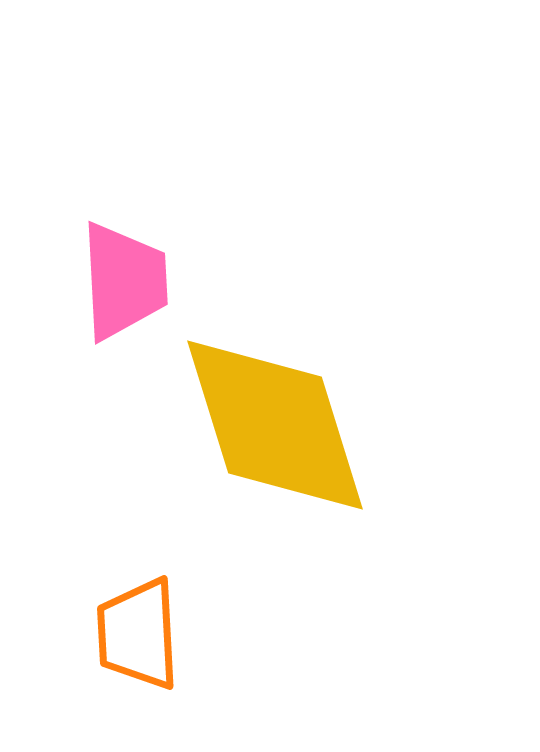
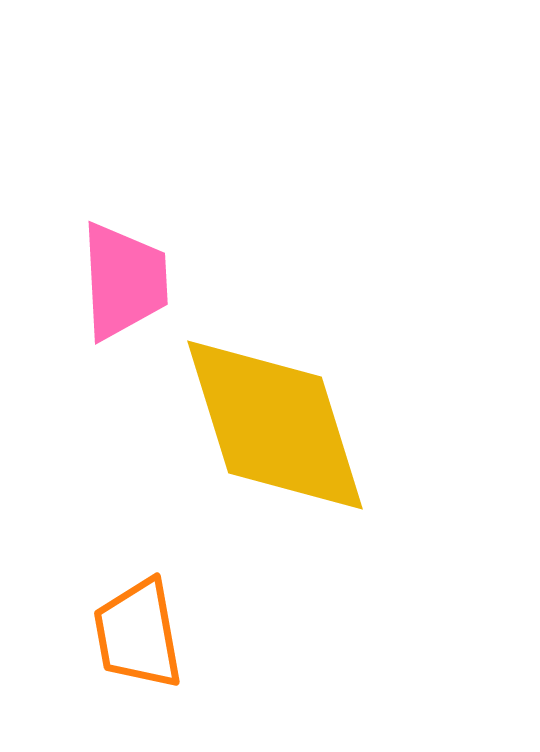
orange trapezoid: rotated 7 degrees counterclockwise
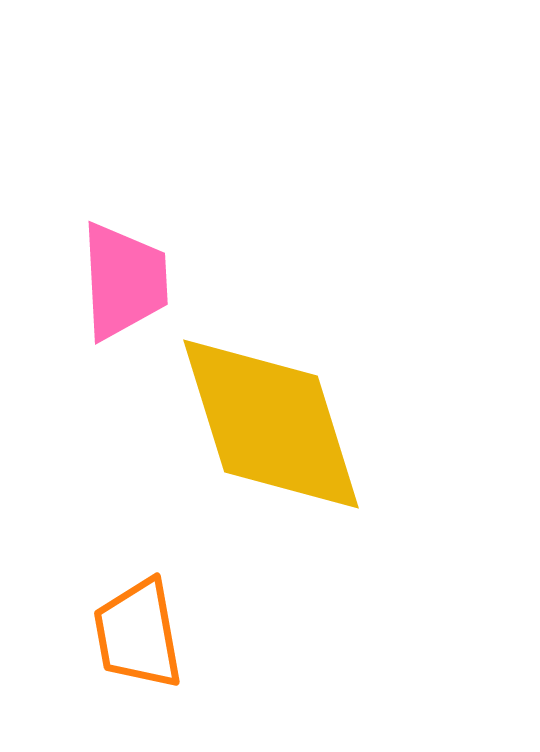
yellow diamond: moved 4 px left, 1 px up
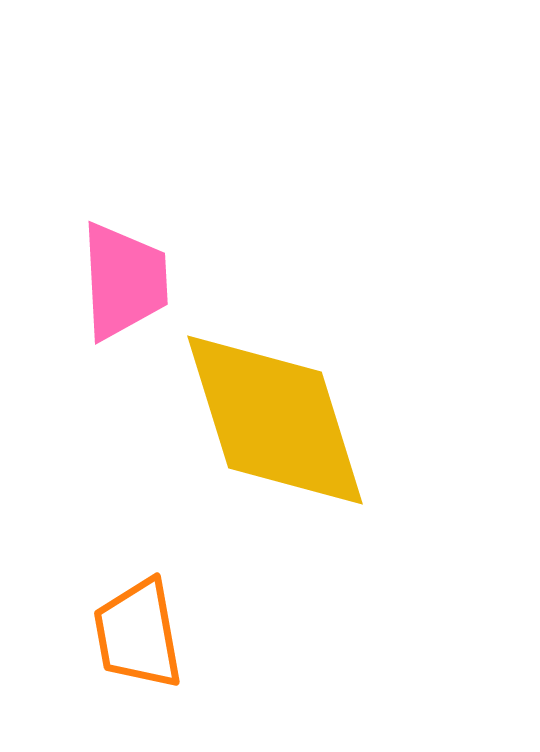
yellow diamond: moved 4 px right, 4 px up
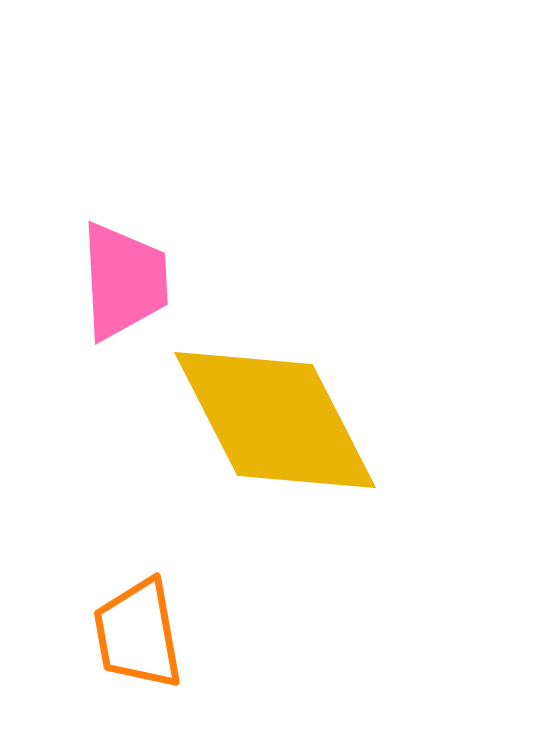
yellow diamond: rotated 10 degrees counterclockwise
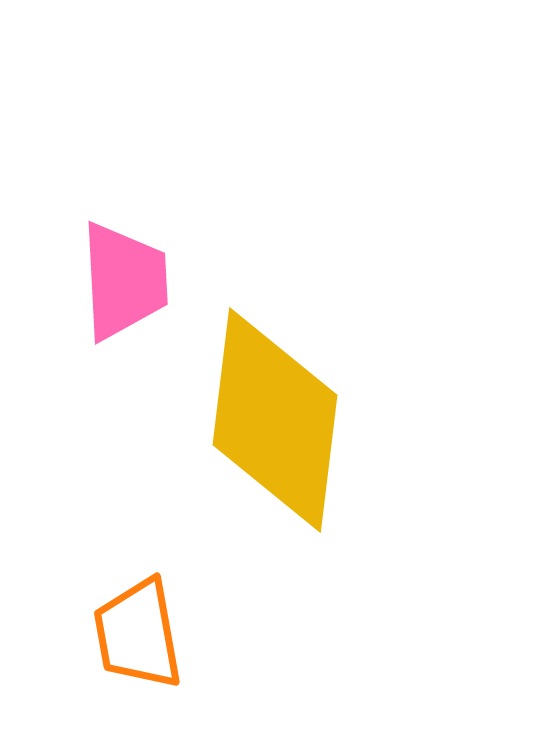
yellow diamond: rotated 34 degrees clockwise
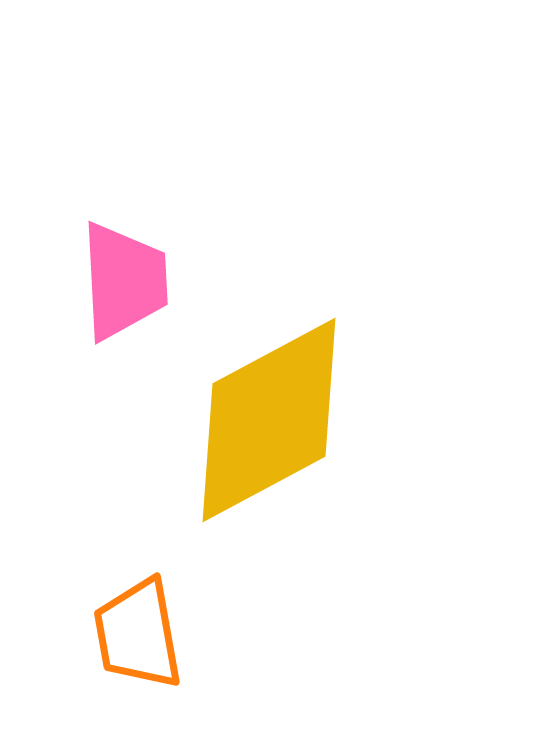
yellow diamond: moved 6 px left; rotated 55 degrees clockwise
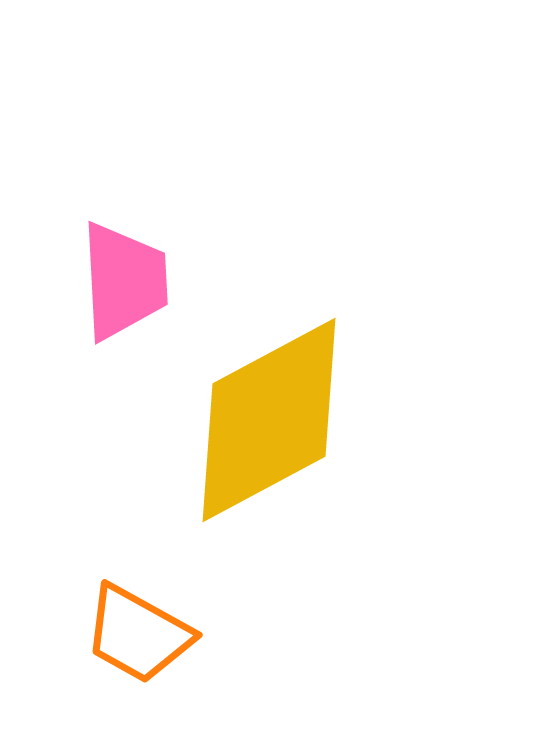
orange trapezoid: rotated 51 degrees counterclockwise
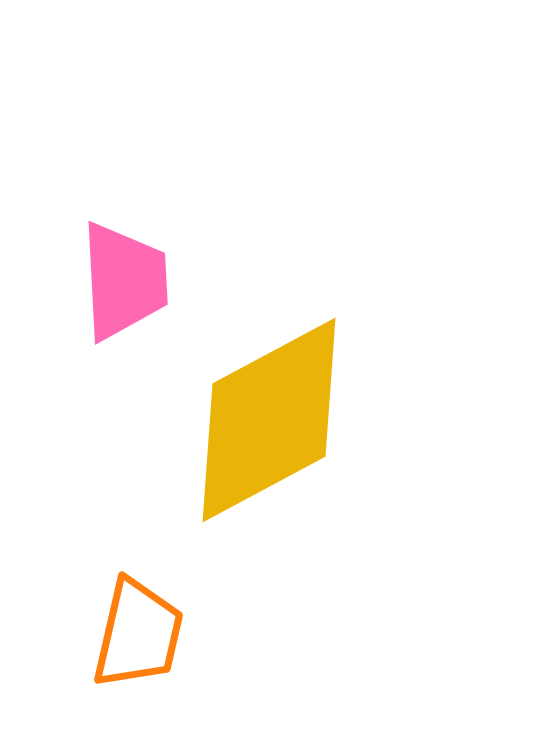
orange trapezoid: rotated 106 degrees counterclockwise
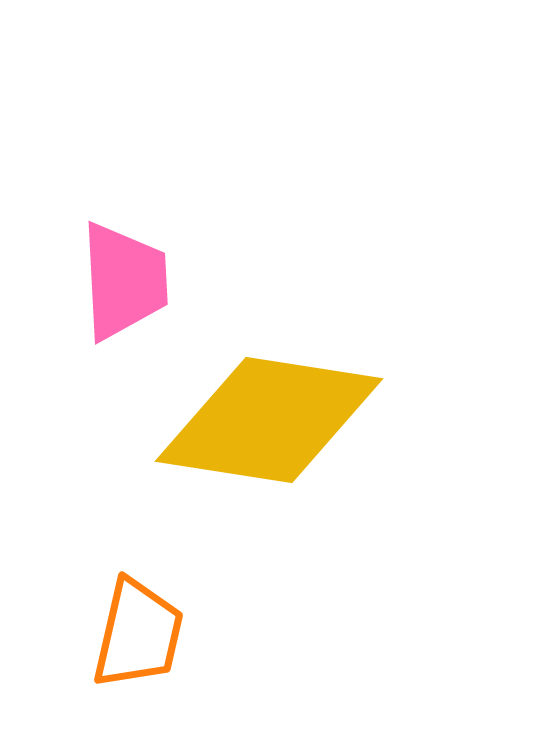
yellow diamond: rotated 37 degrees clockwise
